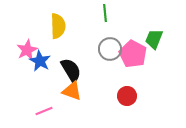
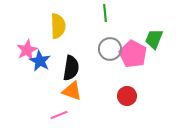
black semicircle: moved 2 px up; rotated 40 degrees clockwise
pink line: moved 15 px right, 4 px down
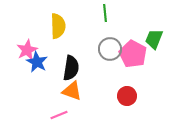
blue star: moved 3 px left, 1 px down
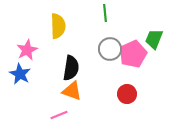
pink pentagon: rotated 20 degrees clockwise
blue star: moved 17 px left, 12 px down
red circle: moved 2 px up
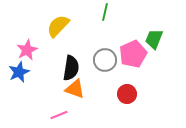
green line: moved 1 px up; rotated 18 degrees clockwise
yellow semicircle: rotated 135 degrees counterclockwise
gray circle: moved 5 px left, 11 px down
blue star: moved 1 px left, 2 px up; rotated 20 degrees clockwise
orange triangle: moved 3 px right, 2 px up
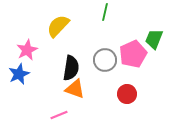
blue star: moved 2 px down
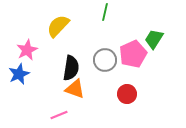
green trapezoid: rotated 10 degrees clockwise
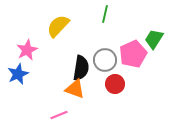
green line: moved 2 px down
black semicircle: moved 10 px right
blue star: moved 1 px left
red circle: moved 12 px left, 10 px up
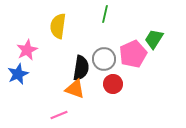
yellow semicircle: rotated 35 degrees counterclockwise
gray circle: moved 1 px left, 1 px up
red circle: moved 2 px left
